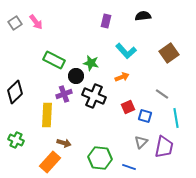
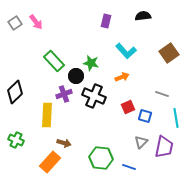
green rectangle: moved 1 px down; rotated 20 degrees clockwise
gray line: rotated 16 degrees counterclockwise
green hexagon: moved 1 px right
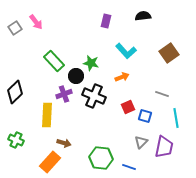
gray square: moved 5 px down
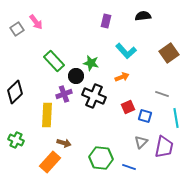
gray square: moved 2 px right, 1 px down
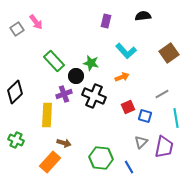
gray line: rotated 48 degrees counterclockwise
blue line: rotated 40 degrees clockwise
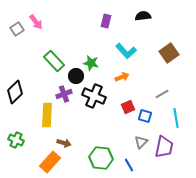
blue line: moved 2 px up
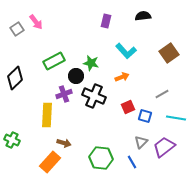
green rectangle: rotated 75 degrees counterclockwise
black diamond: moved 14 px up
cyan line: rotated 72 degrees counterclockwise
green cross: moved 4 px left
purple trapezoid: rotated 140 degrees counterclockwise
blue line: moved 3 px right, 3 px up
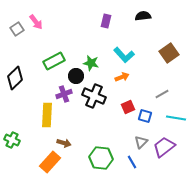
cyan L-shape: moved 2 px left, 4 px down
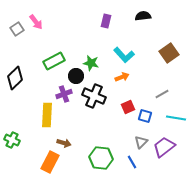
orange rectangle: rotated 15 degrees counterclockwise
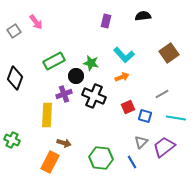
gray square: moved 3 px left, 2 px down
black diamond: rotated 25 degrees counterclockwise
